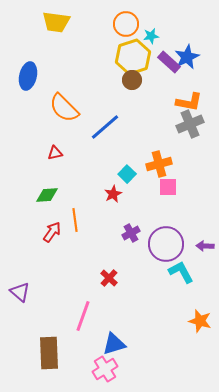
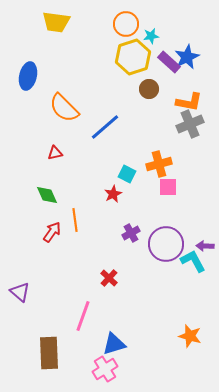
brown circle: moved 17 px right, 9 px down
cyan square: rotated 18 degrees counterclockwise
green diamond: rotated 70 degrees clockwise
cyan L-shape: moved 12 px right, 11 px up
orange star: moved 10 px left, 15 px down
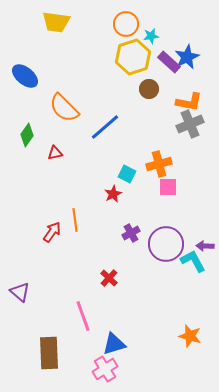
blue ellipse: moved 3 px left; rotated 64 degrees counterclockwise
green diamond: moved 20 px left, 60 px up; rotated 60 degrees clockwise
pink line: rotated 40 degrees counterclockwise
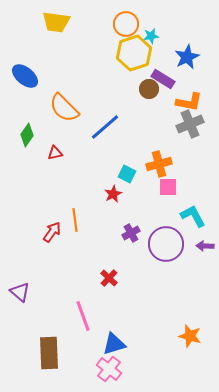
yellow hexagon: moved 1 px right, 4 px up
purple rectangle: moved 6 px left, 17 px down; rotated 10 degrees counterclockwise
cyan L-shape: moved 45 px up
pink cross: moved 4 px right; rotated 20 degrees counterclockwise
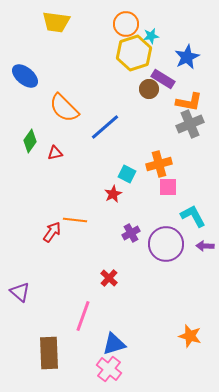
green diamond: moved 3 px right, 6 px down
orange line: rotated 75 degrees counterclockwise
pink line: rotated 40 degrees clockwise
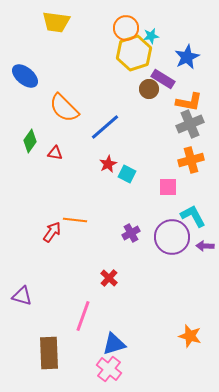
orange circle: moved 4 px down
red triangle: rotated 21 degrees clockwise
orange cross: moved 32 px right, 4 px up
red star: moved 5 px left, 30 px up
purple circle: moved 6 px right, 7 px up
purple triangle: moved 2 px right, 4 px down; rotated 25 degrees counterclockwise
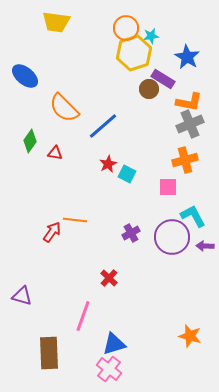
blue star: rotated 15 degrees counterclockwise
blue line: moved 2 px left, 1 px up
orange cross: moved 6 px left
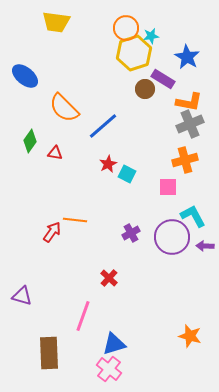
brown circle: moved 4 px left
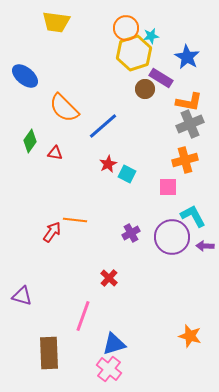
purple rectangle: moved 2 px left, 1 px up
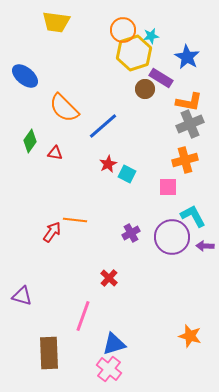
orange circle: moved 3 px left, 2 px down
